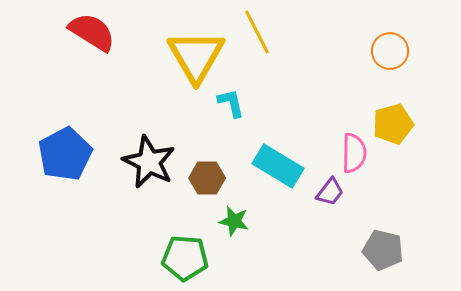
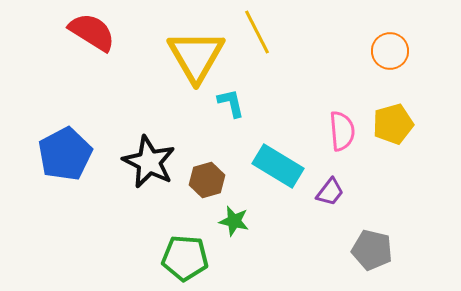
pink semicircle: moved 12 px left, 22 px up; rotated 6 degrees counterclockwise
brown hexagon: moved 2 px down; rotated 16 degrees counterclockwise
gray pentagon: moved 11 px left
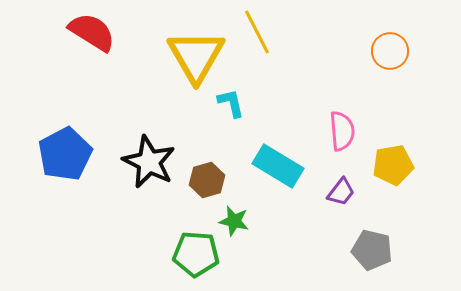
yellow pentagon: moved 41 px down; rotated 6 degrees clockwise
purple trapezoid: moved 11 px right
green pentagon: moved 11 px right, 4 px up
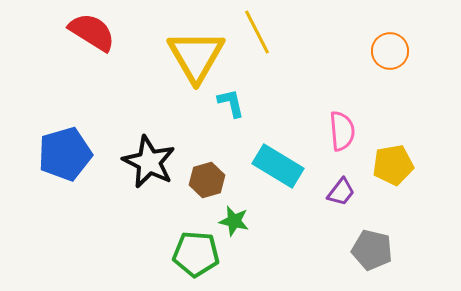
blue pentagon: rotated 12 degrees clockwise
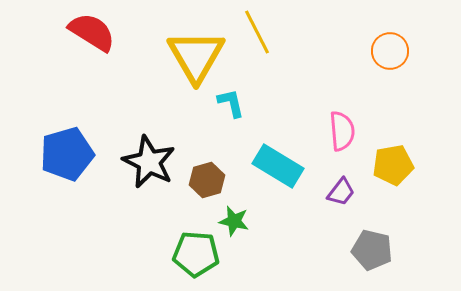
blue pentagon: moved 2 px right
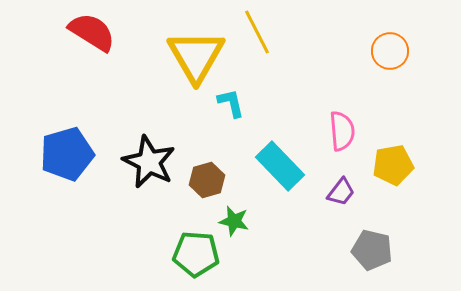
cyan rectangle: moved 2 px right; rotated 15 degrees clockwise
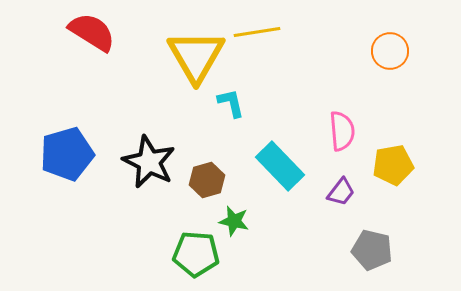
yellow line: rotated 72 degrees counterclockwise
